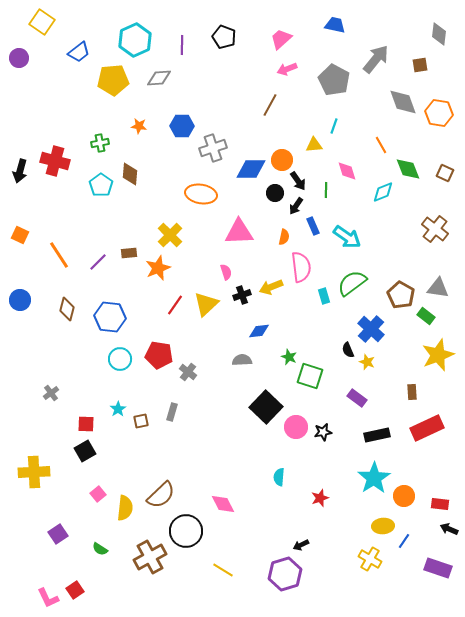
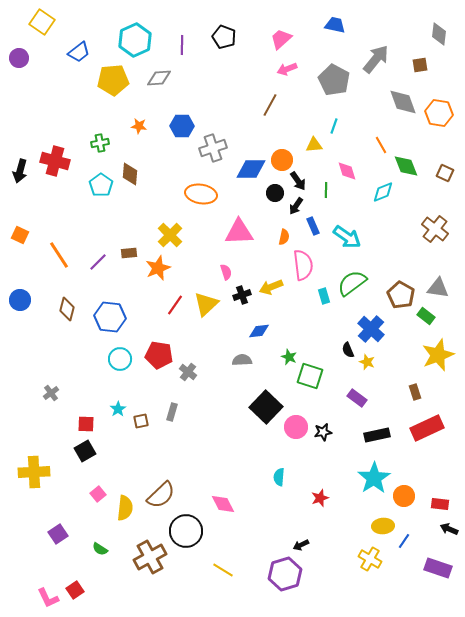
green diamond at (408, 169): moved 2 px left, 3 px up
pink semicircle at (301, 267): moved 2 px right, 2 px up
brown rectangle at (412, 392): moved 3 px right; rotated 14 degrees counterclockwise
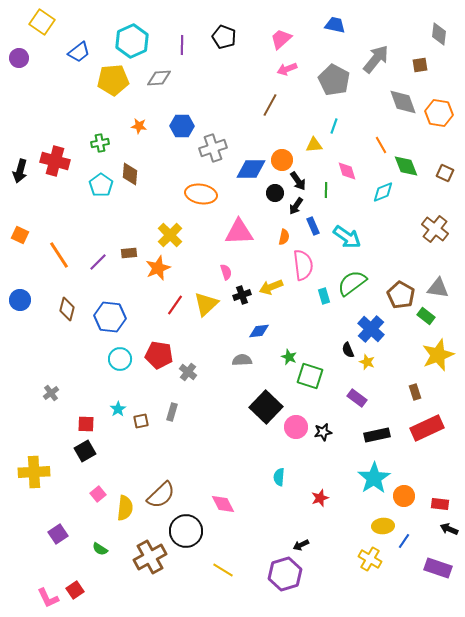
cyan hexagon at (135, 40): moved 3 px left, 1 px down
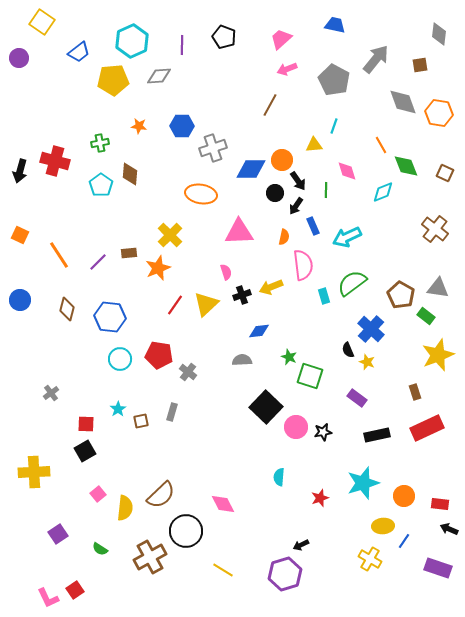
gray diamond at (159, 78): moved 2 px up
cyan arrow at (347, 237): rotated 120 degrees clockwise
cyan star at (374, 478): moved 11 px left, 5 px down; rotated 16 degrees clockwise
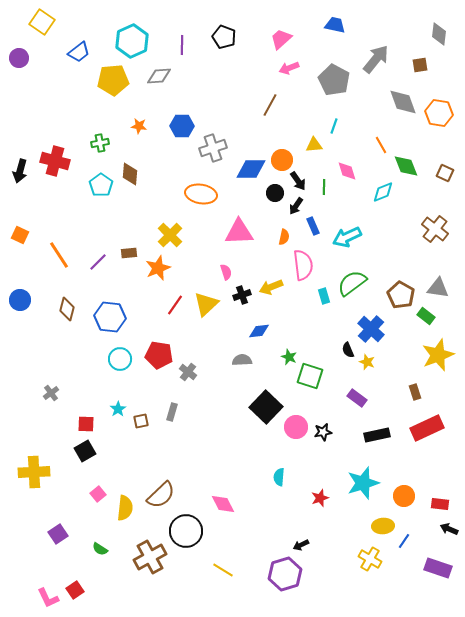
pink arrow at (287, 69): moved 2 px right, 1 px up
green line at (326, 190): moved 2 px left, 3 px up
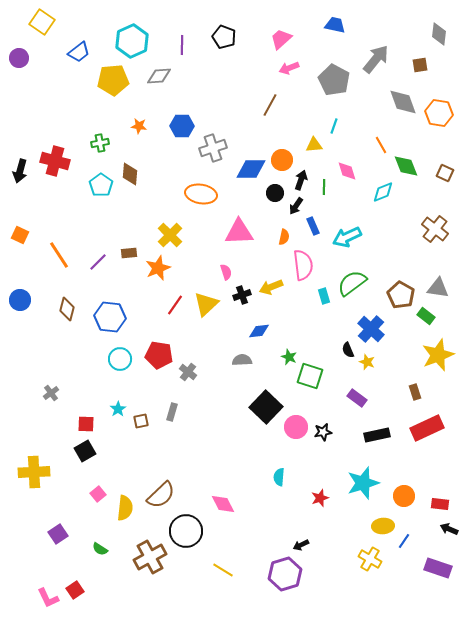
black arrow at (298, 181): moved 3 px right, 1 px up; rotated 126 degrees counterclockwise
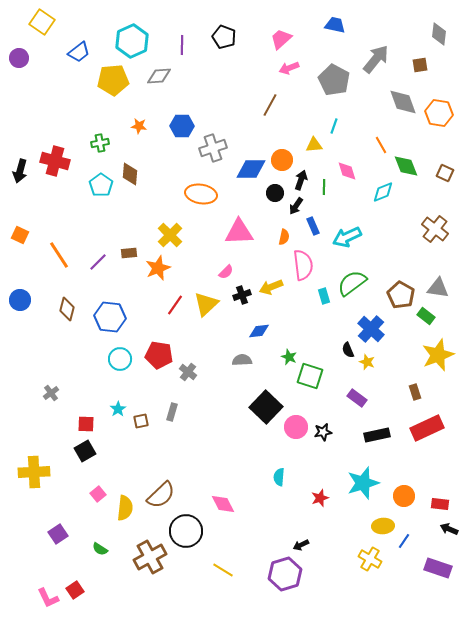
pink semicircle at (226, 272): rotated 63 degrees clockwise
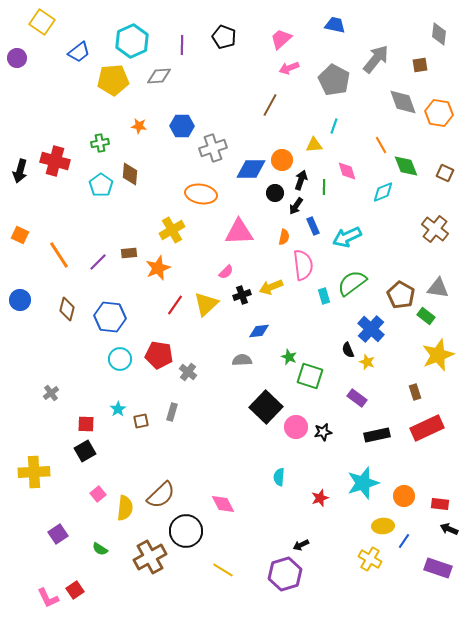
purple circle at (19, 58): moved 2 px left
yellow cross at (170, 235): moved 2 px right, 5 px up; rotated 15 degrees clockwise
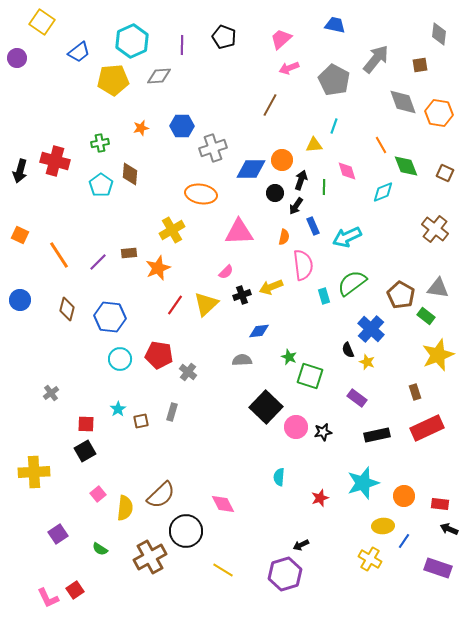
orange star at (139, 126): moved 2 px right, 2 px down; rotated 21 degrees counterclockwise
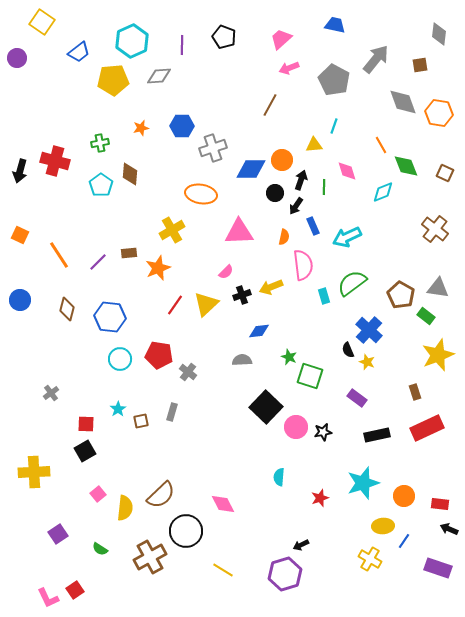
blue cross at (371, 329): moved 2 px left, 1 px down
